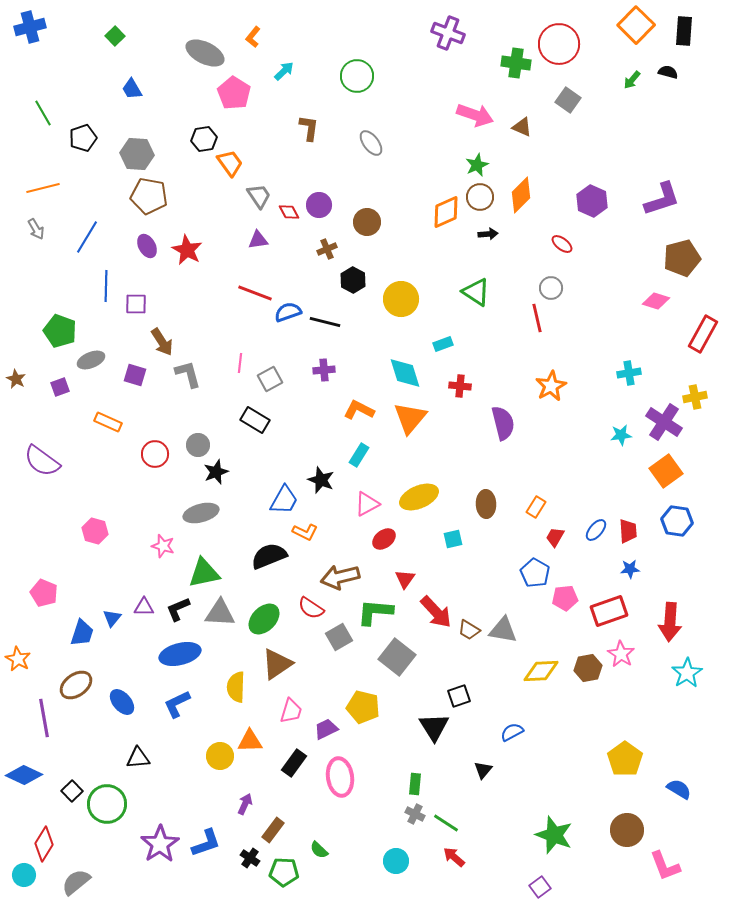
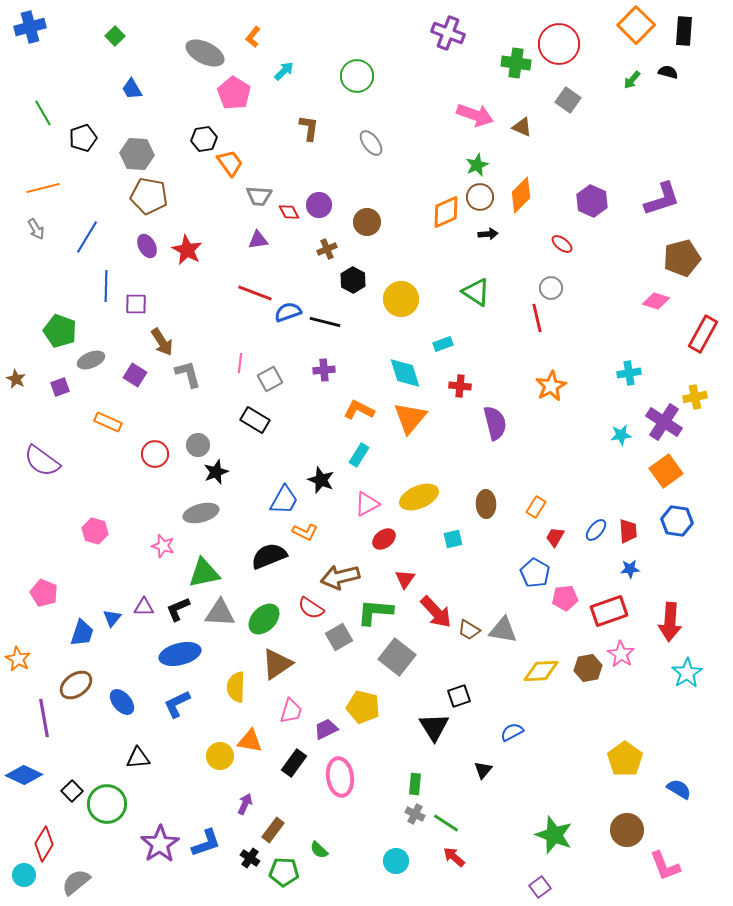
gray trapezoid at (259, 196): rotated 128 degrees clockwise
purple square at (135, 375): rotated 15 degrees clockwise
purple semicircle at (503, 423): moved 8 px left
orange triangle at (250, 741): rotated 12 degrees clockwise
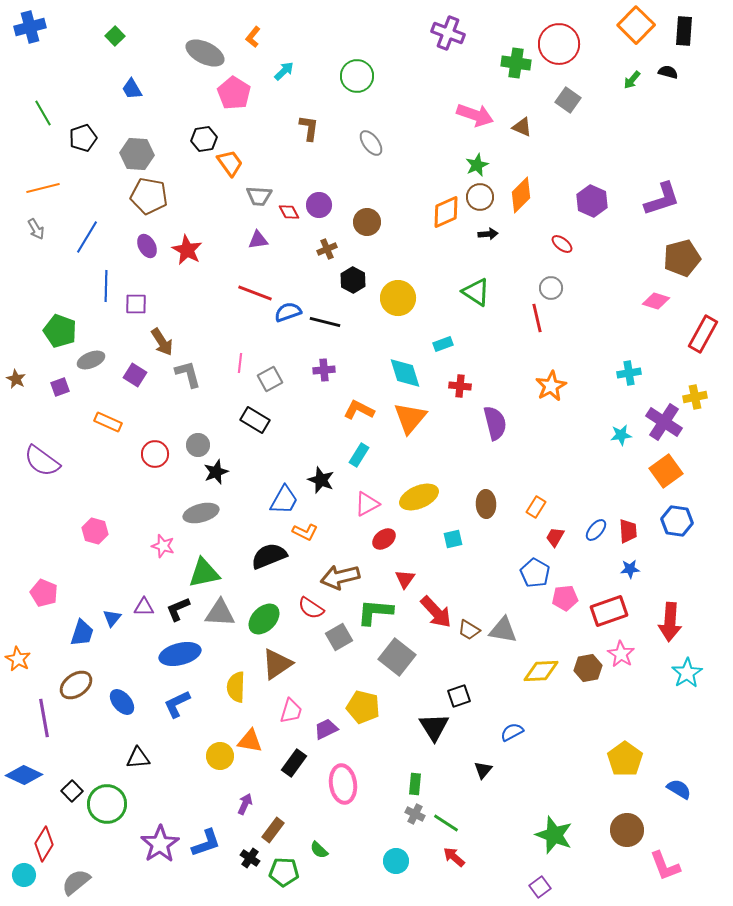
yellow circle at (401, 299): moved 3 px left, 1 px up
pink ellipse at (340, 777): moved 3 px right, 7 px down
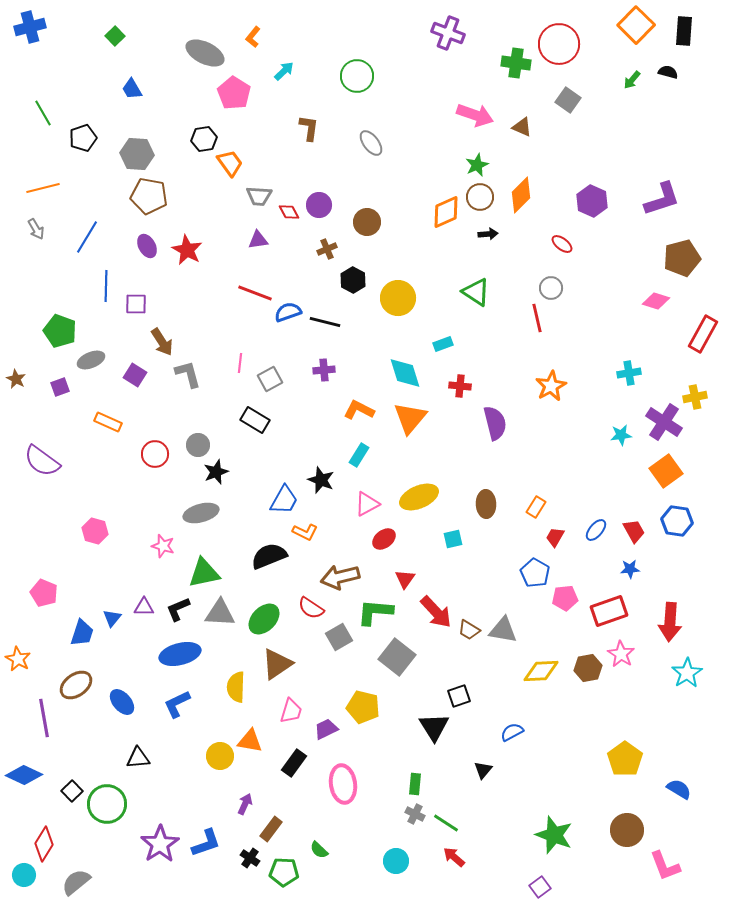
red trapezoid at (628, 531): moved 6 px right; rotated 25 degrees counterclockwise
brown rectangle at (273, 830): moved 2 px left, 1 px up
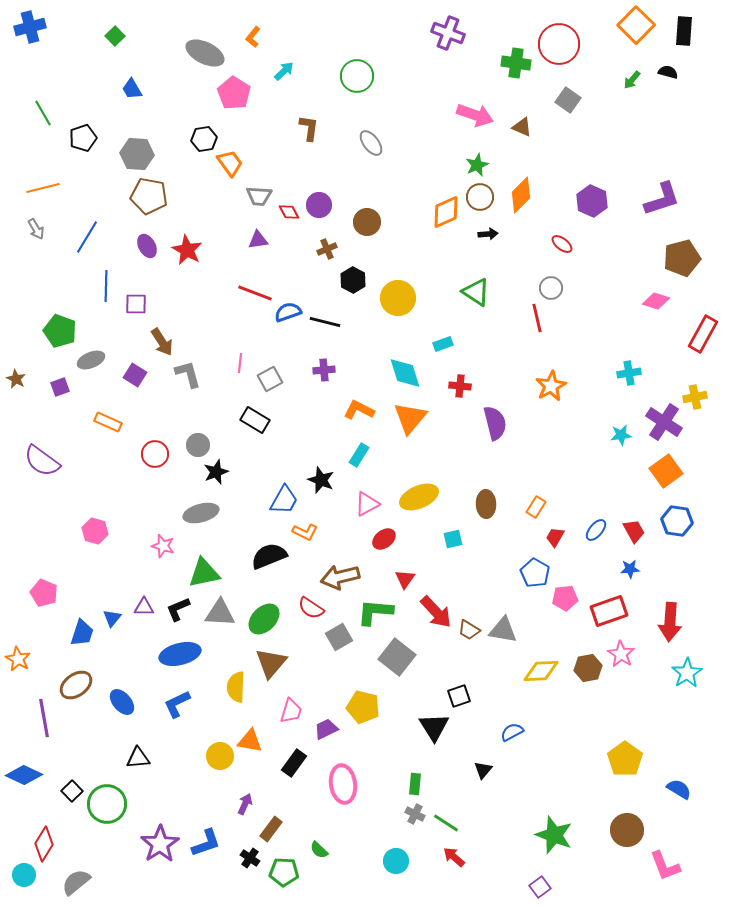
brown triangle at (277, 664): moved 6 px left, 1 px up; rotated 16 degrees counterclockwise
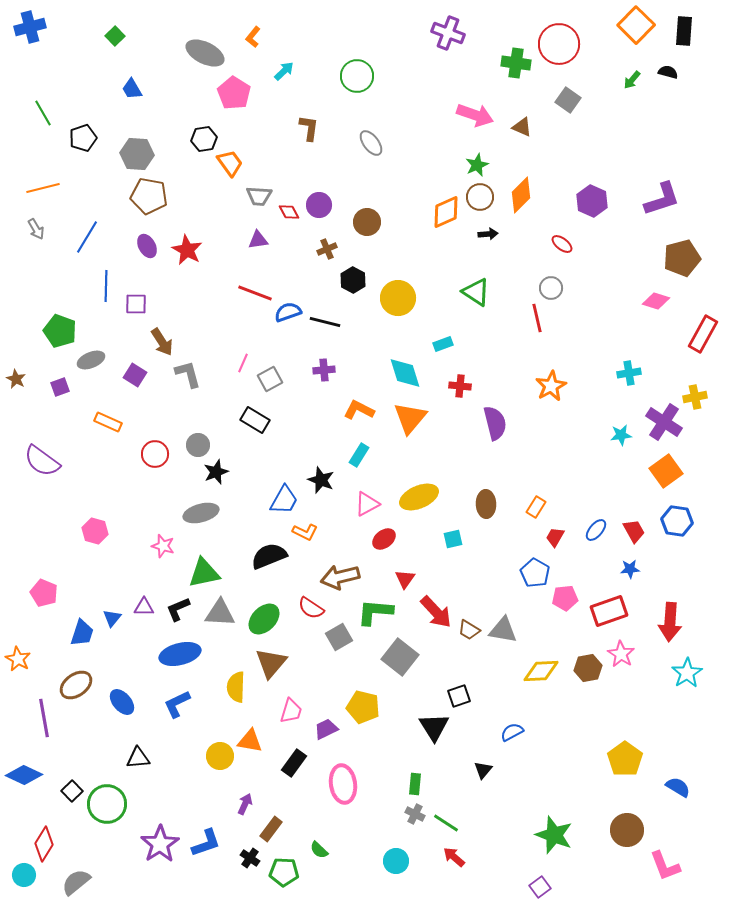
pink line at (240, 363): moved 3 px right; rotated 18 degrees clockwise
gray square at (397, 657): moved 3 px right
blue semicircle at (679, 789): moved 1 px left, 2 px up
